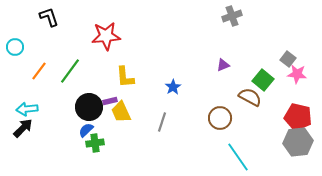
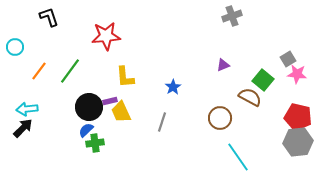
gray square: rotated 21 degrees clockwise
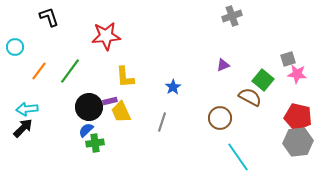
gray square: rotated 14 degrees clockwise
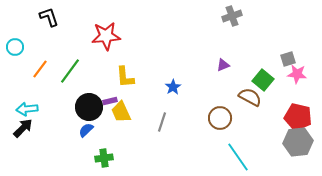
orange line: moved 1 px right, 2 px up
green cross: moved 9 px right, 15 px down
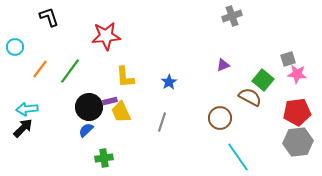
blue star: moved 4 px left, 5 px up
red pentagon: moved 1 px left, 5 px up; rotated 20 degrees counterclockwise
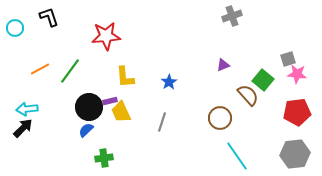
cyan circle: moved 19 px up
orange line: rotated 24 degrees clockwise
brown semicircle: moved 2 px left, 2 px up; rotated 20 degrees clockwise
gray hexagon: moved 3 px left, 12 px down
cyan line: moved 1 px left, 1 px up
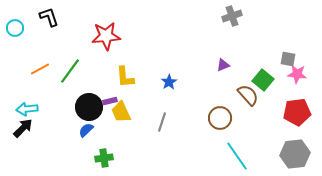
gray square: rotated 28 degrees clockwise
